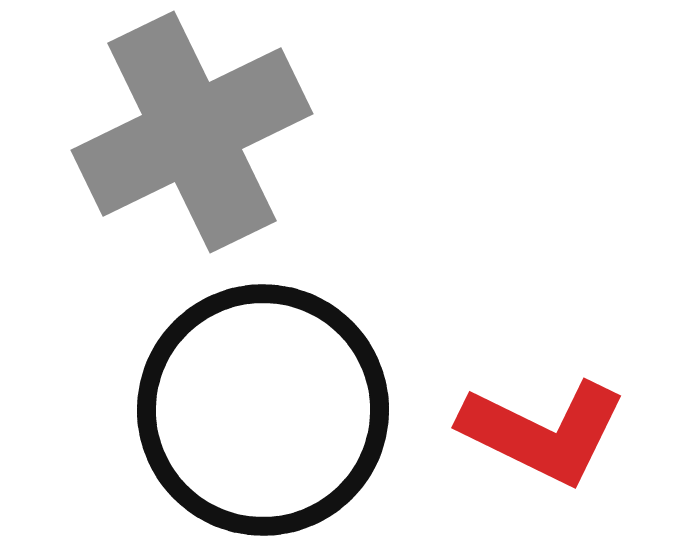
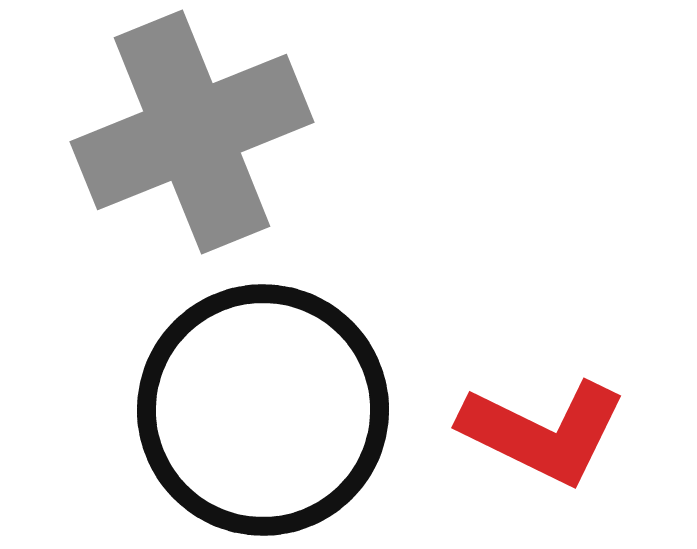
gray cross: rotated 4 degrees clockwise
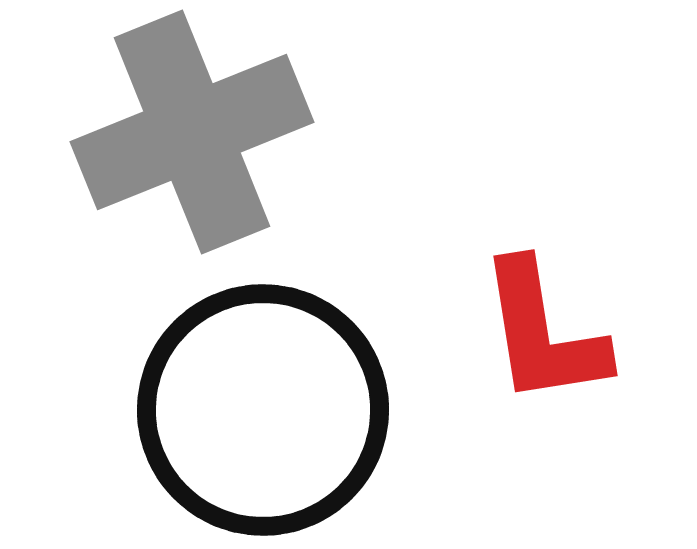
red L-shape: moved 99 px up; rotated 55 degrees clockwise
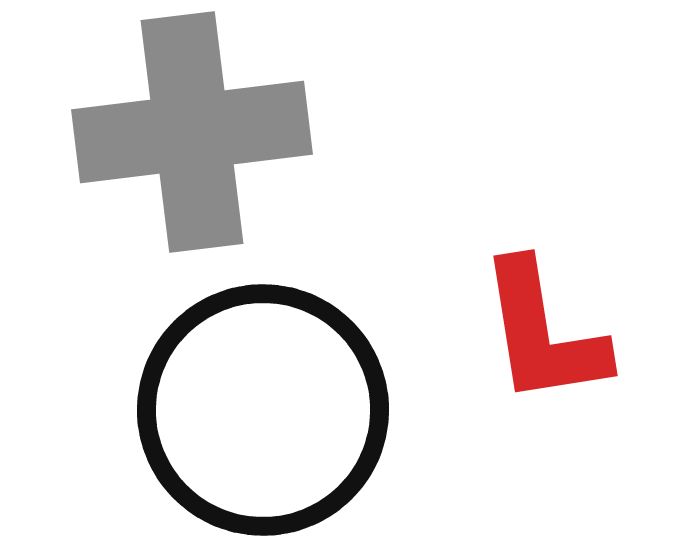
gray cross: rotated 15 degrees clockwise
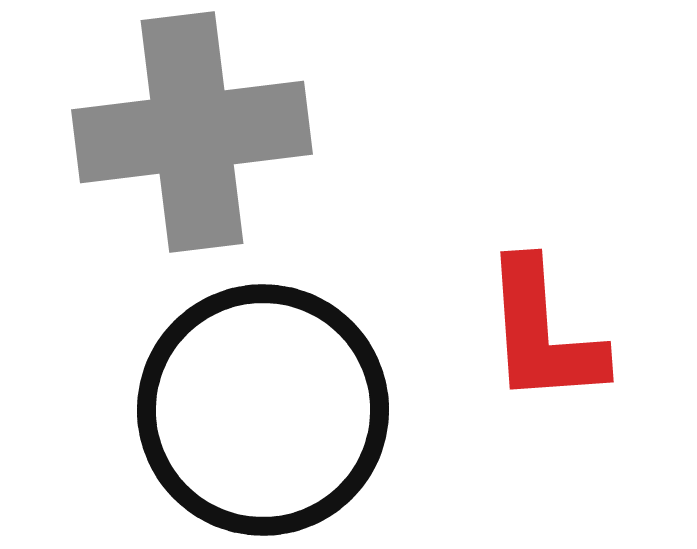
red L-shape: rotated 5 degrees clockwise
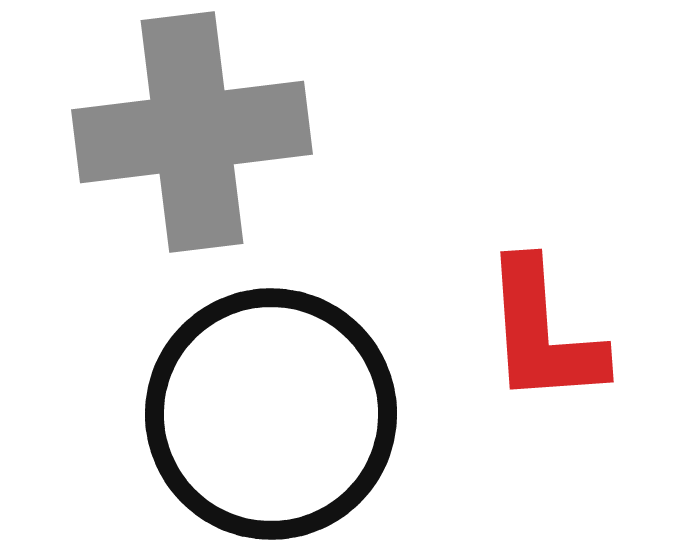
black circle: moved 8 px right, 4 px down
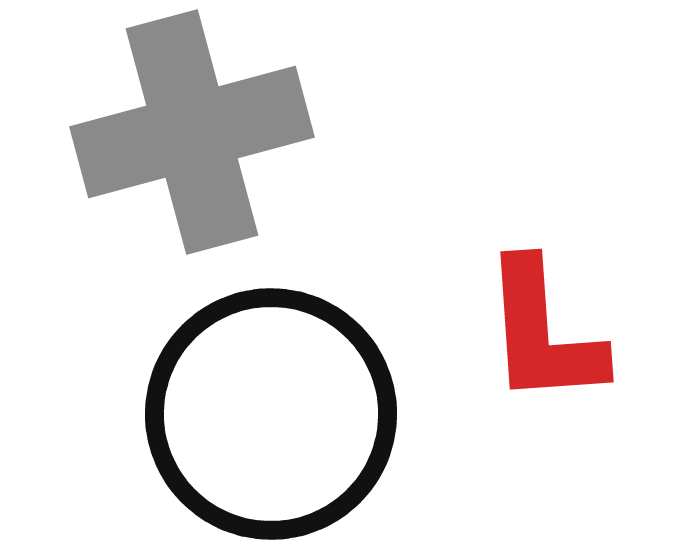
gray cross: rotated 8 degrees counterclockwise
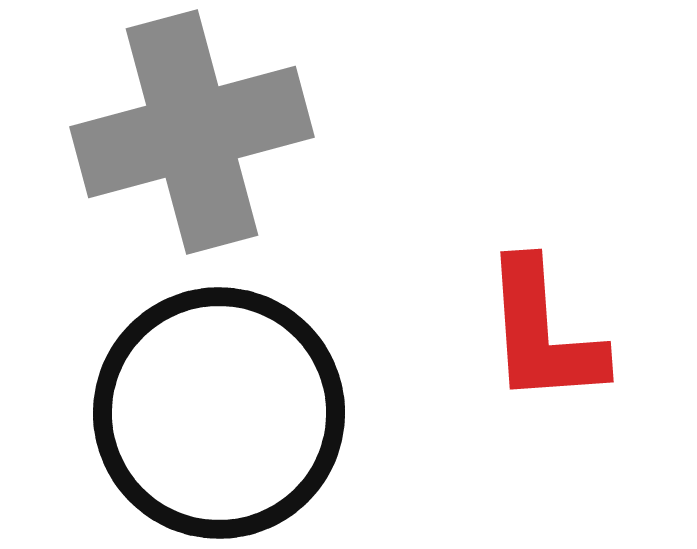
black circle: moved 52 px left, 1 px up
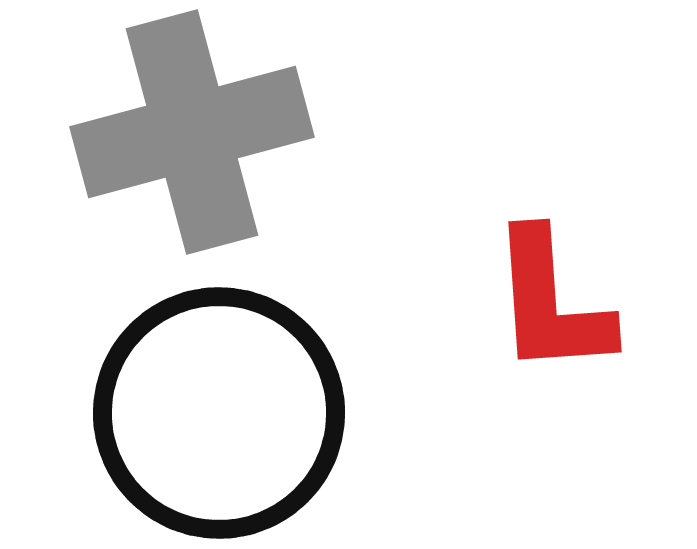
red L-shape: moved 8 px right, 30 px up
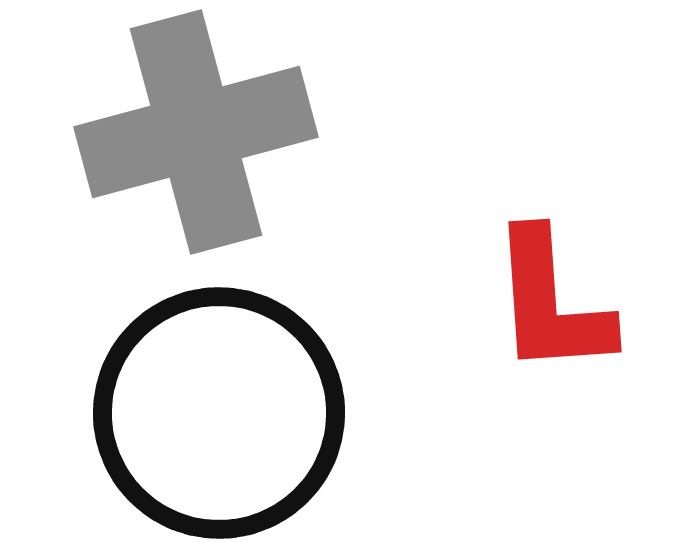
gray cross: moved 4 px right
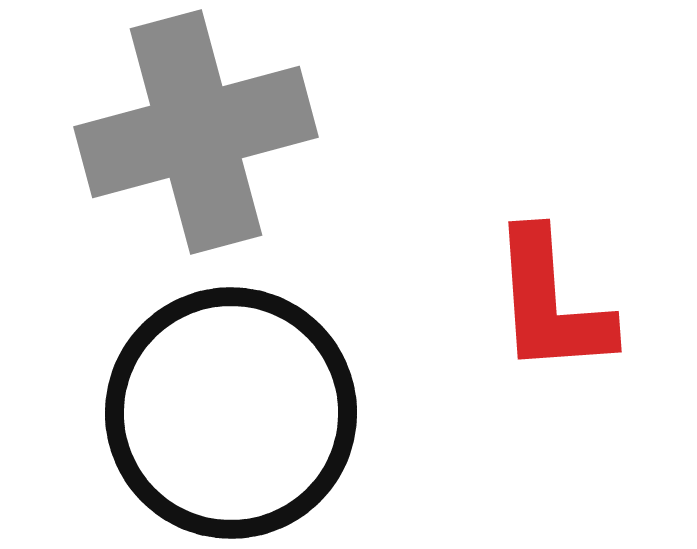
black circle: moved 12 px right
